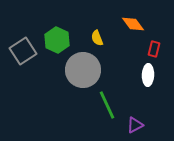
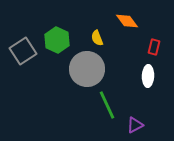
orange diamond: moved 6 px left, 3 px up
red rectangle: moved 2 px up
gray circle: moved 4 px right, 1 px up
white ellipse: moved 1 px down
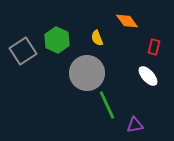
gray circle: moved 4 px down
white ellipse: rotated 45 degrees counterclockwise
purple triangle: rotated 18 degrees clockwise
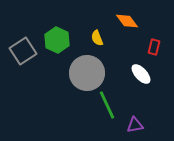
white ellipse: moved 7 px left, 2 px up
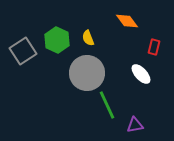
yellow semicircle: moved 9 px left
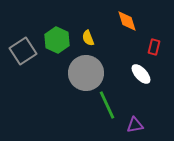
orange diamond: rotated 20 degrees clockwise
gray circle: moved 1 px left
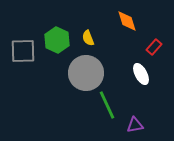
red rectangle: rotated 28 degrees clockwise
gray square: rotated 32 degrees clockwise
white ellipse: rotated 15 degrees clockwise
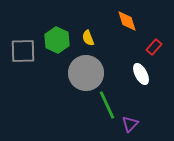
purple triangle: moved 5 px left, 1 px up; rotated 36 degrees counterclockwise
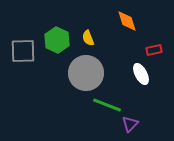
red rectangle: moved 3 px down; rotated 35 degrees clockwise
green line: rotated 44 degrees counterclockwise
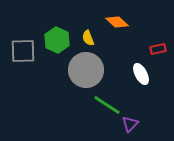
orange diamond: moved 10 px left, 1 px down; rotated 30 degrees counterclockwise
red rectangle: moved 4 px right, 1 px up
gray circle: moved 3 px up
green line: rotated 12 degrees clockwise
